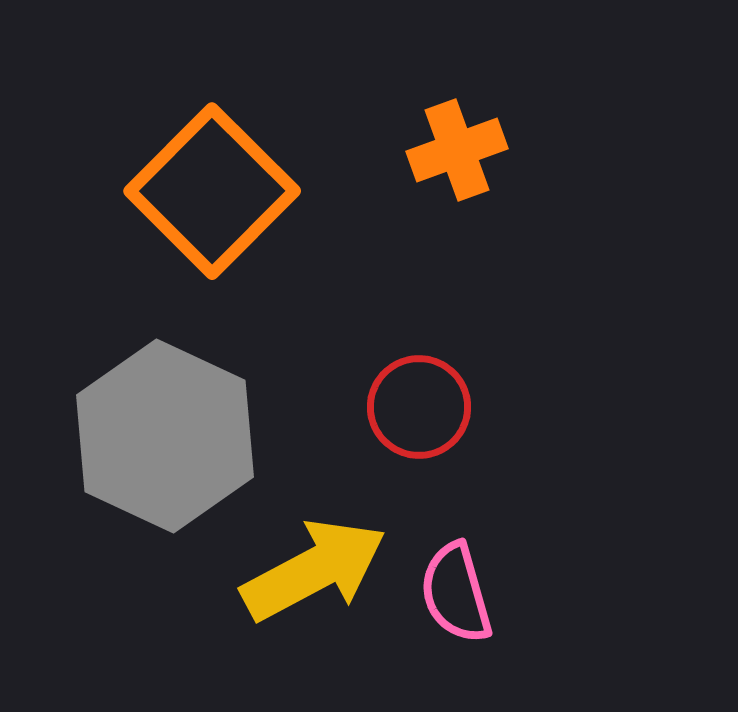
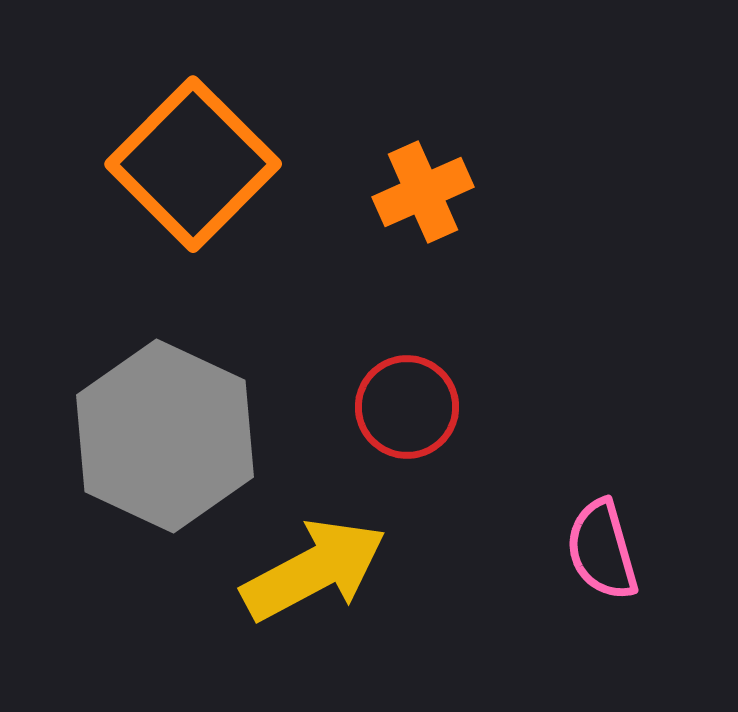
orange cross: moved 34 px left, 42 px down; rotated 4 degrees counterclockwise
orange square: moved 19 px left, 27 px up
red circle: moved 12 px left
pink semicircle: moved 146 px right, 43 px up
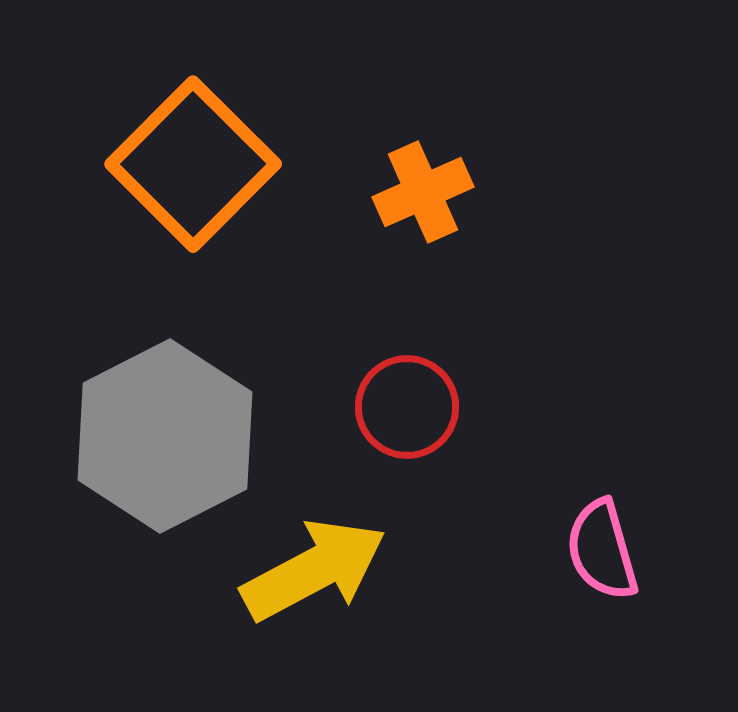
gray hexagon: rotated 8 degrees clockwise
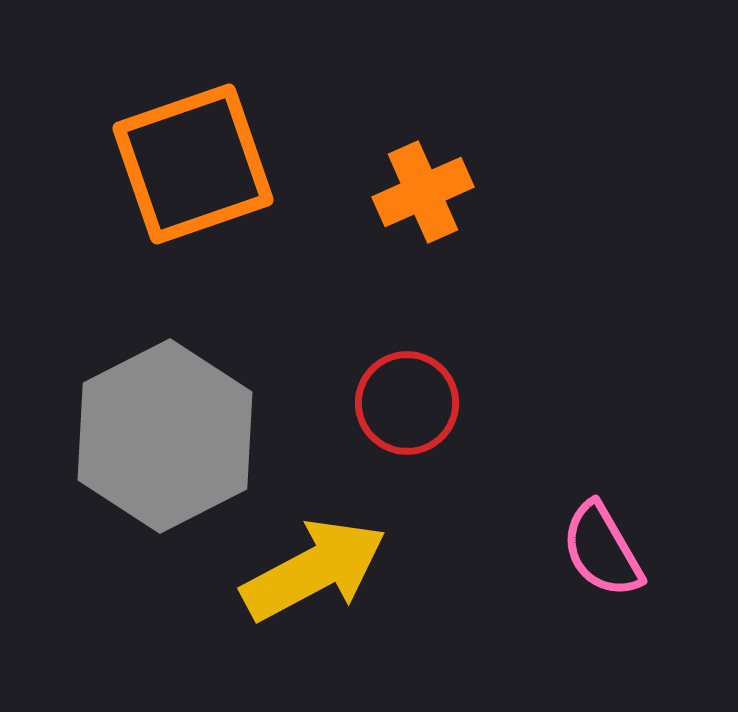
orange square: rotated 26 degrees clockwise
red circle: moved 4 px up
pink semicircle: rotated 14 degrees counterclockwise
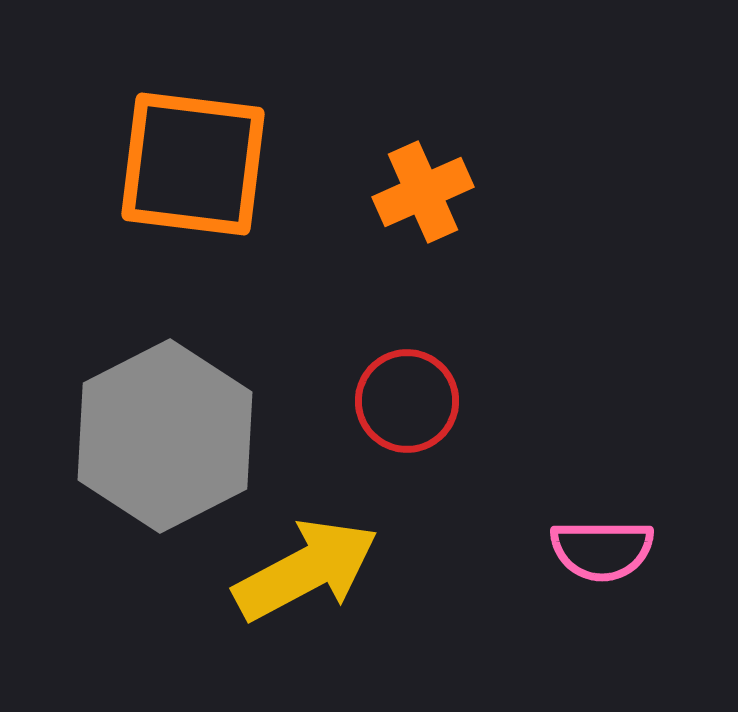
orange square: rotated 26 degrees clockwise
red circle: moved 2 px up
pink semicircle: rotated 60 degrees counterclockwise
yellow arrow: moved 8 px left
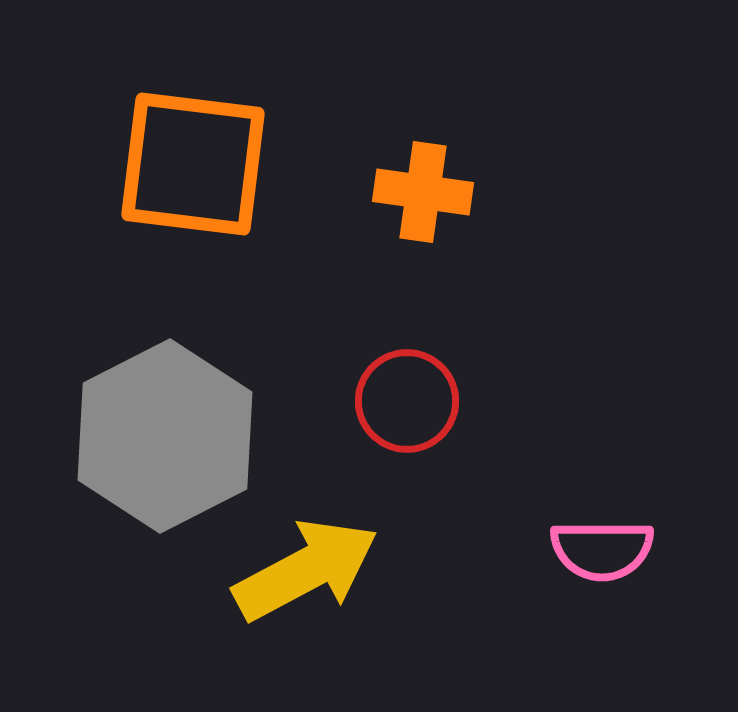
orange cross: rotated 32 degrees clockwise
